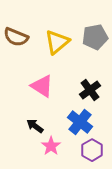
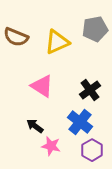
gray pentagon: moved 8 px up
yellow triangle: rotated 16 degrees clockwise
pink star: rotated 24 degrees counterclockwise
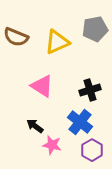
black cross: rotated 20 degrees clockwise
pink star: moved 1 px right, 1 px up
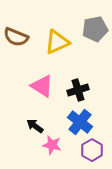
black cross: moved 12 px left
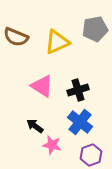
purple hexagon: moved 1 px left, 5 px down; rotated 10 degrees clockwise
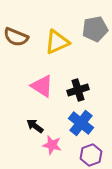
blue cross: moved 1 px right, 1 px down
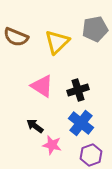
yellow triangle: rotated 20 degrees counterclockwise
